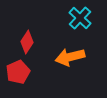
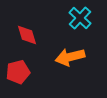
red diamond: moved 7 px up; rotated 50 degrees counterclockwise
red pentagon: rotated 10 degrees clockwise
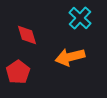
red pentagon: rotated 20 degrees counterclockwise
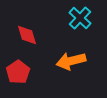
orange arrow: moved 1 px right, 4 px down
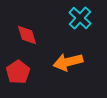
orange arrow: moved 3 px left, 1 px down
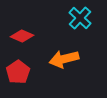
red diamond: moved 5 px left, 1 px down; rotated 50 degrees counterclockwise
orange arrow: moved 4 px left, 3 px up
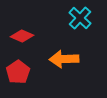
orange arrow: rotated 12 degrees clockwise
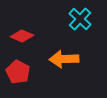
cyan cross: moved 1 px down
red pentagon: rotated 10 degrees counterclockwise
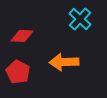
red diamond: rotated 20 degrees counterclockwise
orange arrow: moved 3 px down
